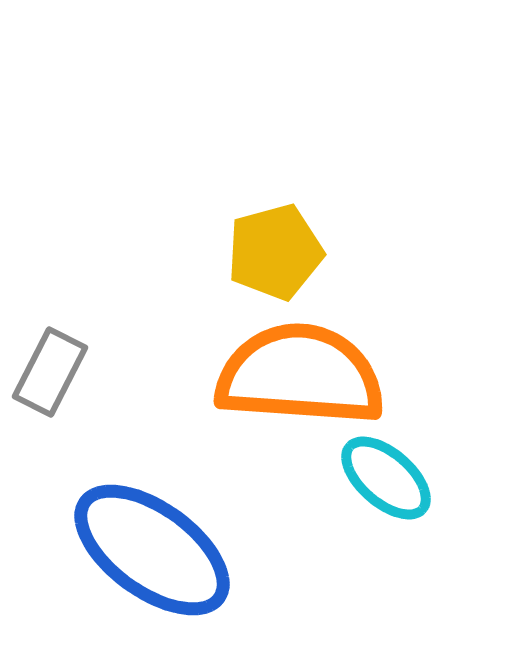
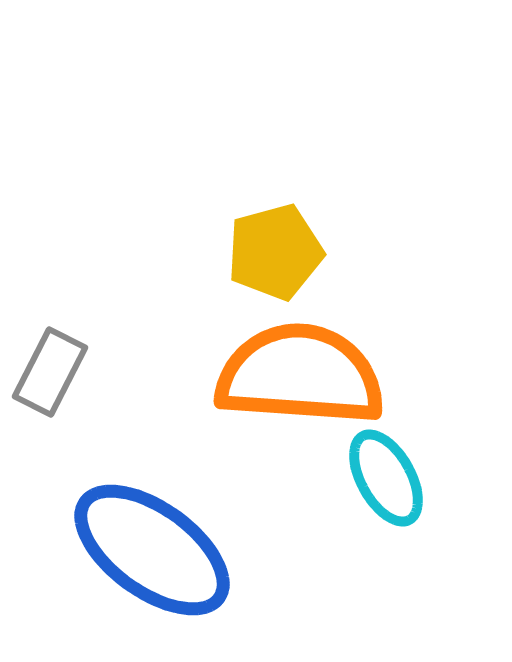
cyan ellipse: rotated 20 degrees clockwise
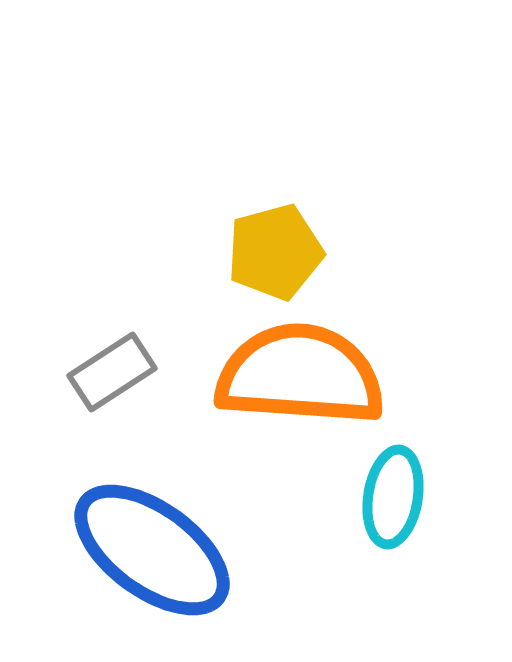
gray rectangle: moved 62 px right; rotated 30 degrees clockwise
cyan ellipse: moved 7 px right, 19 px down; rotated 38 degrees clockwise
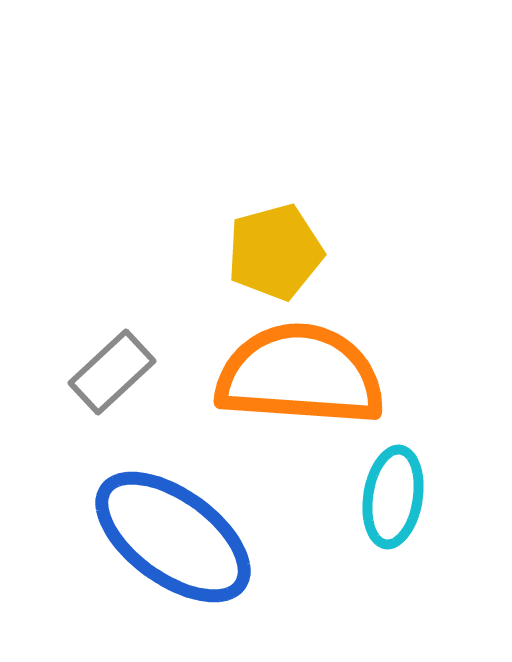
gray rectangle: rotated 10 degrees counterclockwise
blue ellipse: moved 21 px right, 13 px up
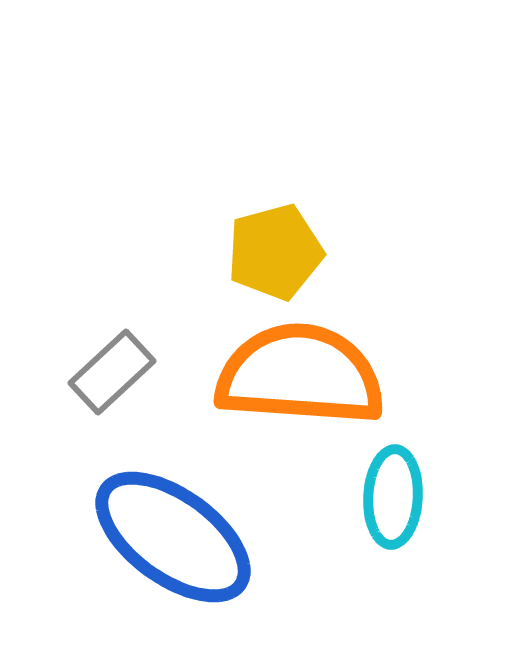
cyan ellipse: rotated 6 degrees counterclockwise
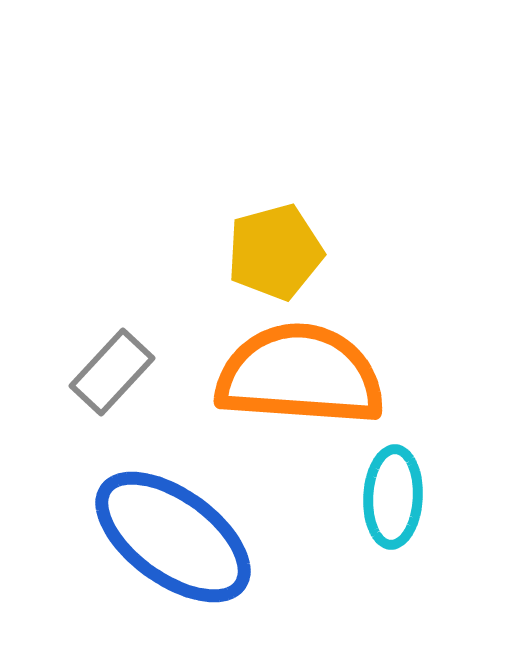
gray rectangle: rotated 4 degrees counterclockwise
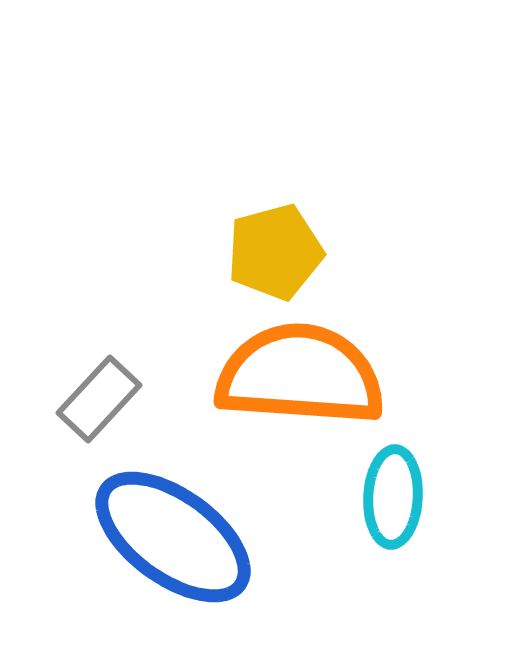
gray rectangle: moved 13 px left, 27 px down
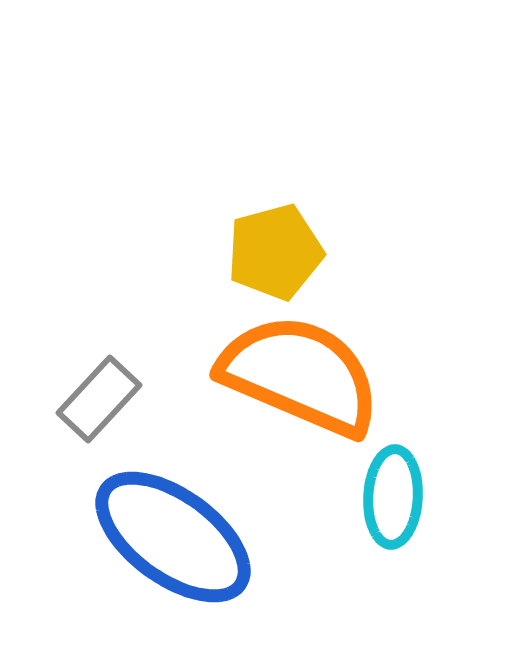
orange semicircle: rotated 19 degrees clockwise
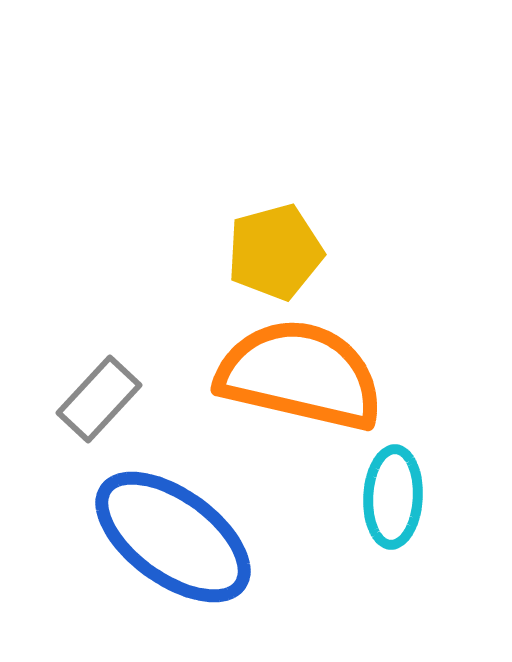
orange semicircle: rotated 10 degrees counterclockwise
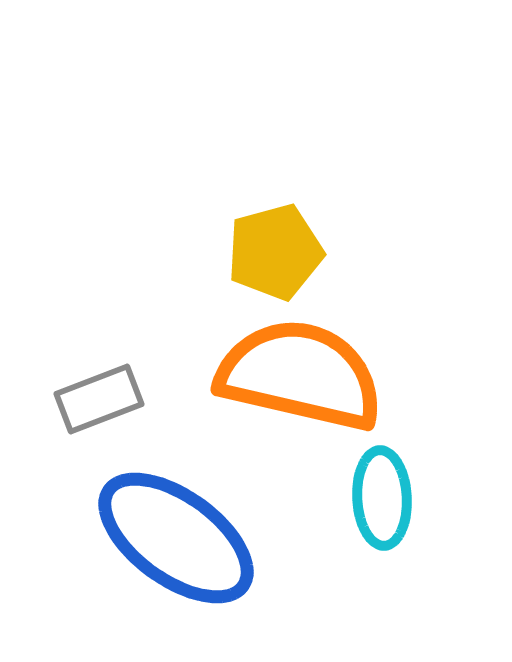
gray rectangle: rotated 26 degrees clockwise
cyan ellipse: moved 11 px left, 1 px down; rotated 6 degrees counterclockwise
blue ellipse: moved 3 px right, 1 px down
